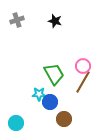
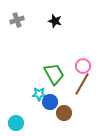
brown line: moved 1 px left, 2 px down
brown circle: moved 6 px up
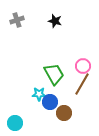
cyan circle: moved 1 px left
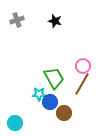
green trapezoid: moved 4 px down
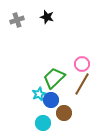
black star: moved 8 px left, 4 px up
pink circle: moved 1 px left, 2 px up
green trapezoid: rotated 105 degrees counterclockwise
cyan star: rotated 24 degrees counterclockwise
blue circle: moved 1 px right, 2 px up
cyan circle: moved 28 px right
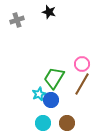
black star: moved 2 px right, 5 px up
green trapezoid: rotated 15 degrees counterclockwise
brown circle: moved 3 px right, 10 px down
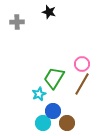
gray cross: moved 2 px down; rotated 16 degrees clockwise
blue circle: moved 2 px right, 11 px down
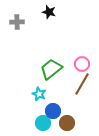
green trapezoid: moved 3 px left, 9 px up; rotated 20 degrees clockwise
cyan star: rotated 24 degrees counterclockwise
